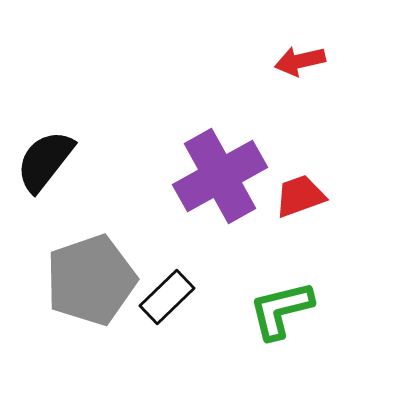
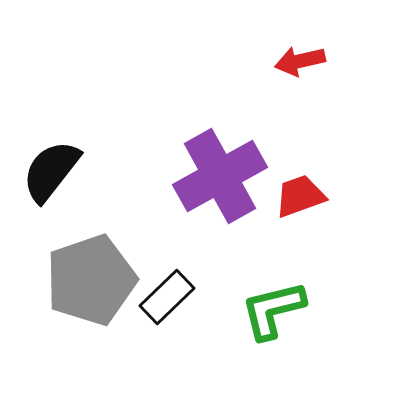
black semicircle: moved 6 px right, 10 px down
green L-shape: moved 8 px left
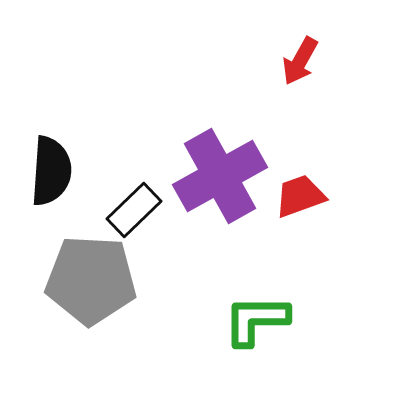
red arrow: rotated 48 degrees counterclockwise
black semicircle: rotated 146 degrees clockwise
gray pentagon: rotated 22 degrees clockwise
black rectangle: moved 33 px left, 87 px up
green L-shape: moved 17 px left, 10 px down; rotated 14 degrees clockwise
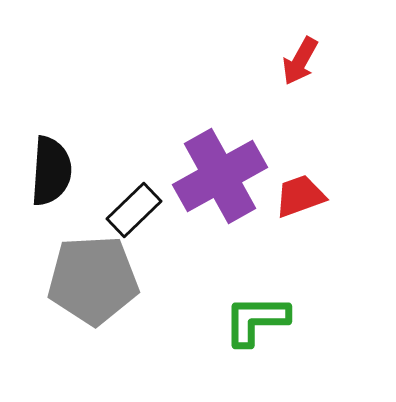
gray pentagon: moved 2 px right; rotated 6 degrees counterclockwise
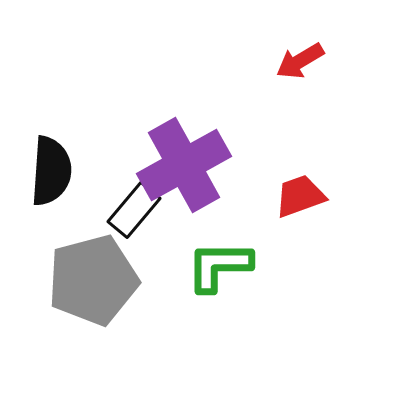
red arrow: rotated 30 degrees clockwise
purple cross: moved 36 px left, 11 px up
black rectangle: rotated 6 degrees counterclockwise
gray pentagon: rotated 12 degrees counterclockwise
green L-shape: moved 37 px left, 54 px up
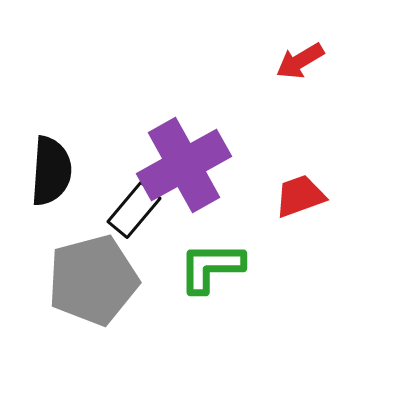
green L-shape: moved 8 px left, 1 px down
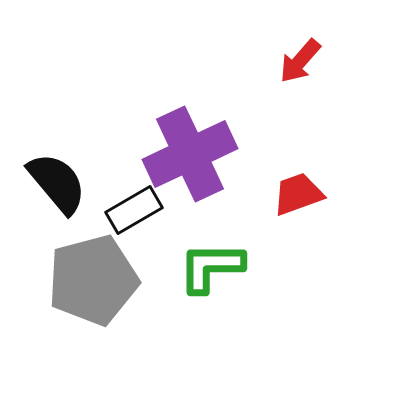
red arrow: rotated 18 degrees counterclockwise
purple cross: moved 6 px right, 11 px up; rotated 4 degrees clockwise
black semicircle: moved 6 px right, 12 px down; rotated 44 degrees counterclockwise
red trapezoid: moved 2 px left, 2 px up
black rectangle: rotated 20 degrees clockwise
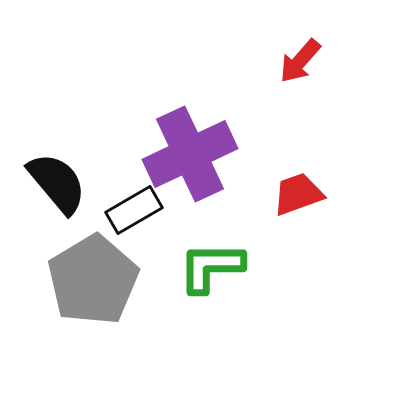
gray pentagon: rotated 16 degrees counterclockwise
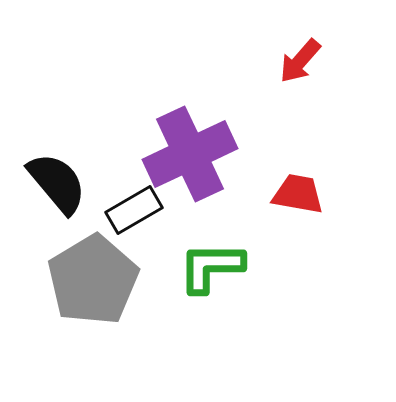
red trapezoid: rotated 30 degrees clockwise
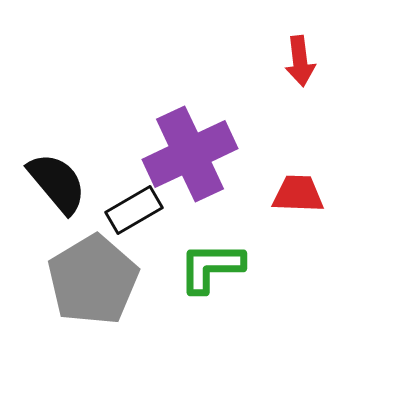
red arrow: rotated 48 degrees counterclockwise
red trapezoid: rotated 8 degrees counterclockwise
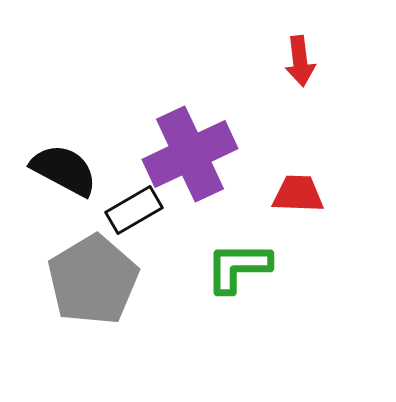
black semicircle: moved 7 px right, 13 px up; rotated 22 degrees counterclockwise
green L-shape: moved 27 px right
